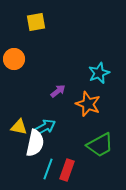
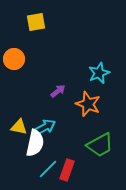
cyan line: rotated 25 degrees clockwise
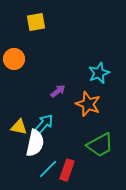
cyan arrow: moved 1 px left, 3 px up; rotated 20 degrees counterclockwise
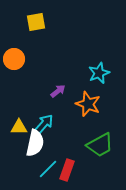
yellow triangle: rotated 12 degrees counterclockwise
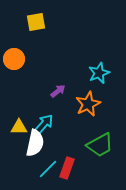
orange star: rotated 25 degrees clockwise
red rectangle: moved 2 px up
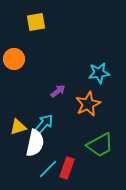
cyan star: rotated 15 degrees clockwise
yellow triangle: moved 1 px left; rotated 18 degrees counterclockwise
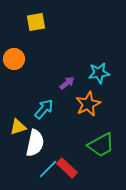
purple arrow: moved 9 px right, 8 px up
cyan arrow: moved 15 px up
green trapezoid: moved 1 px right
red rectangle: rotated 65 degrees counterclockwise
